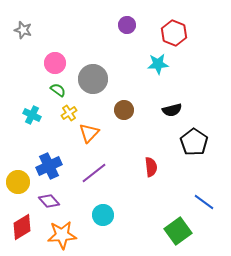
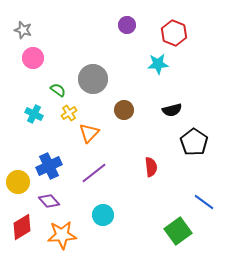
pink circle: moved 22 px left, 5 px up
cyan cross: moved 2 px right, 1 px up
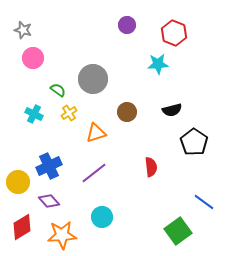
brown circle: moved 3 px right, 2 px down
orange triangle: moved 7 px right; rotated 30 degrees clockwise
cyan circle: moved 1 px left, 2 px down
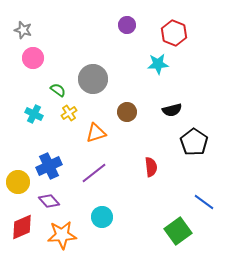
red diamond: rotated 8 degrees clockwise
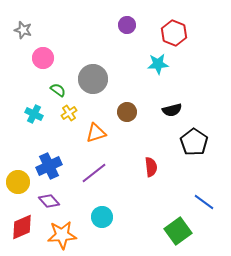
pink circle: moved 10 px right
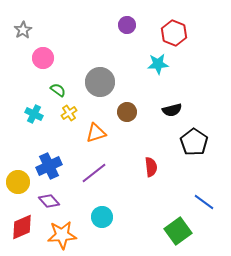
gray star: rotated 24 degrees clockwise
gray circle: moved 7 px right, 3 px down
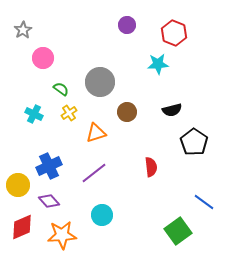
green semicircle: moved 3 px right, 1 px up
yellow circle: moved 3 px down
cyan circle: moved 2 px up
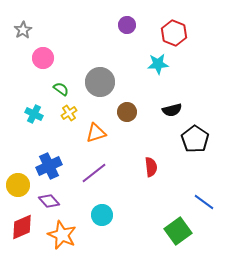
black pentagon: moved 1 px right, 3 px up
orange star: rotated 28 degrees clockwise
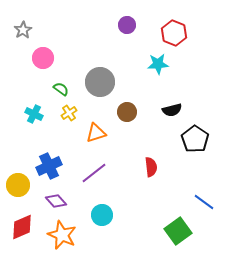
purple diamond: moved 7 px right
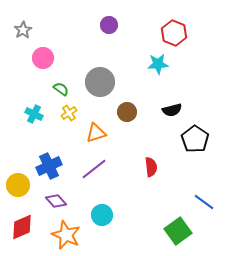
purple circle: moved 18 px left
purple line: moved 4 px up
orange star: moved 4 px right
